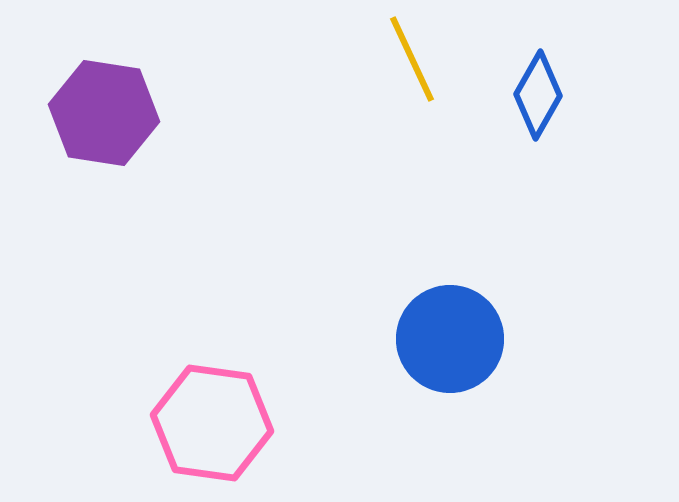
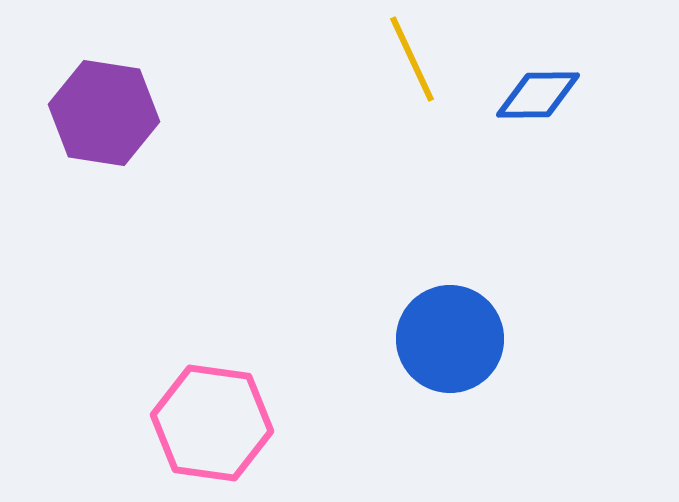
blue diamond: rotated 60 degrees clockwise
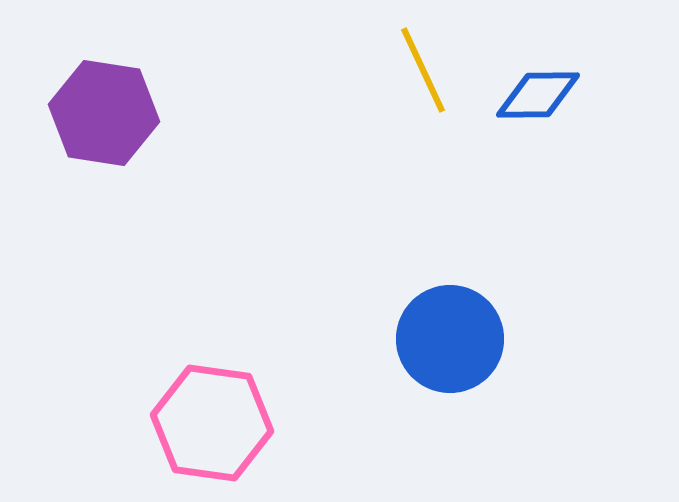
yellow line: moved 11 px right, 11 px down
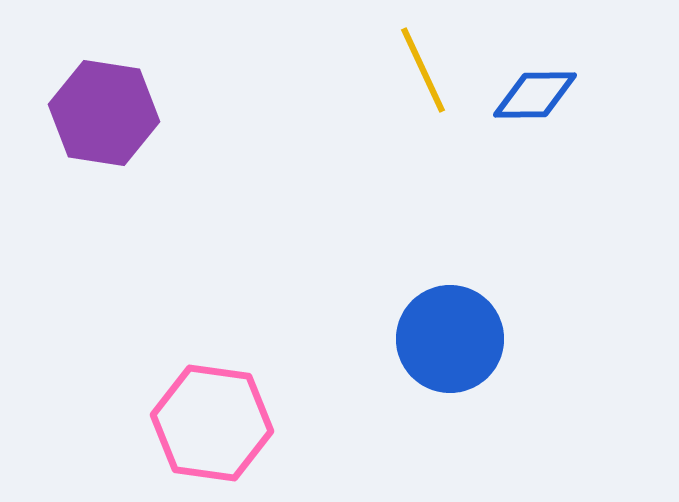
blue diamond: moved 3 px left
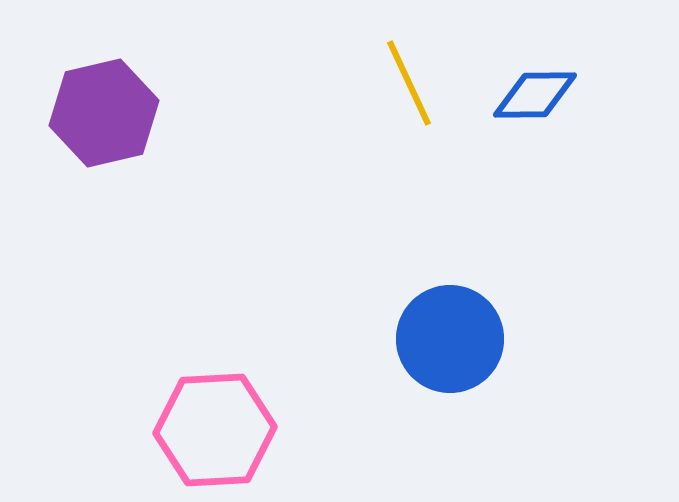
yellow line: moved 14 px left, 13 px down
purple hexagon: rotated 22 degrees counterclockwise
pink hexagon: moved 3 px right, 7 px down; rotated 11 degrees counterclockwise
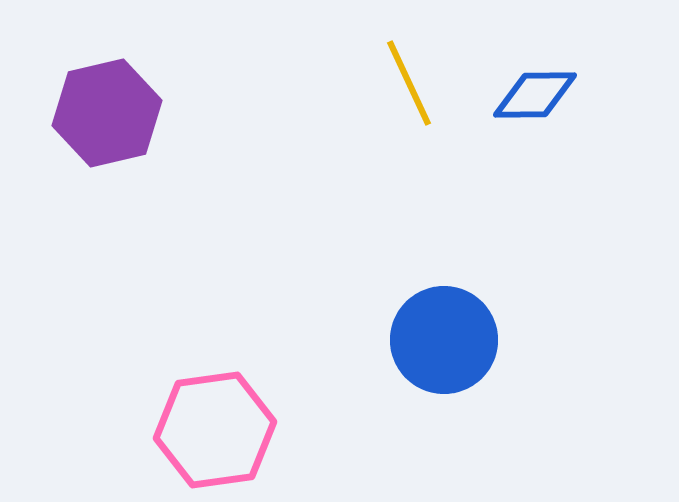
purple hexagon: moved 3 px right
blue circle: moved 6 px left, 1 px down
pink hexagon: rotated 5 degrees counterclockwise
